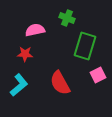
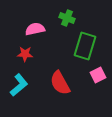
pink semicircle: moved 1 px up
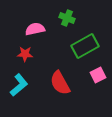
green rectangle: rotated 44 degrees clockwise
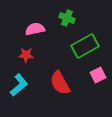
red star: moved 1 px right, 1 px down
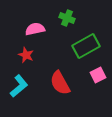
green rectangle: moved 1 px right
red star: rotated 21 degrees clockwise
cyan L-shape: moved 1 px down
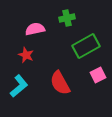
green cross: rotated 35 degrees counterclockwise
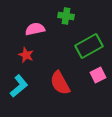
green cross: moved 1 px left, 2 px up; rotated 21 degrees clockwise
green rectangle: moved 3 px right
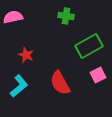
pink semicircle: moved 22 px left, 12 px up
